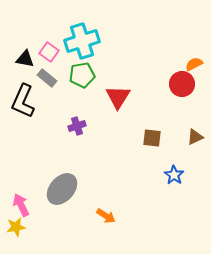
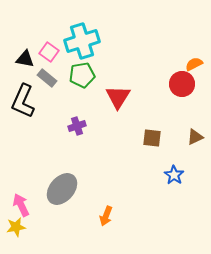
orange arrow: rotated 78 degrees clockwise
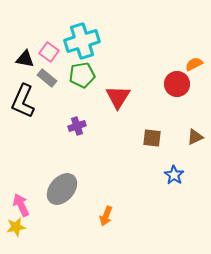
red circle: moved 5 px left
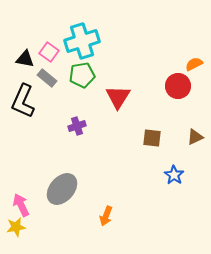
red circle: moved 1 px right, 2 px down
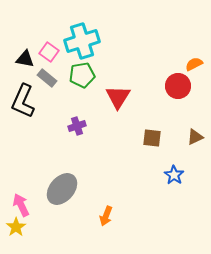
yellow star: rotated 24 degrees counterclockwise
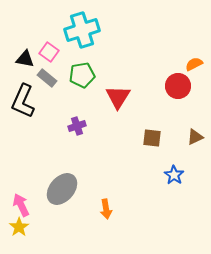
cyan cross: moved 11 px up
orange arrow: moved 7 px up; rotated 30 degrees counterclockwise
yellow star: moved 3 px right
